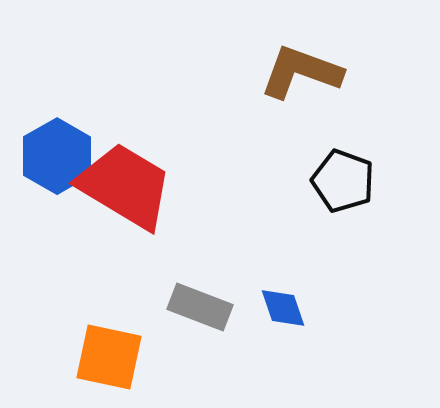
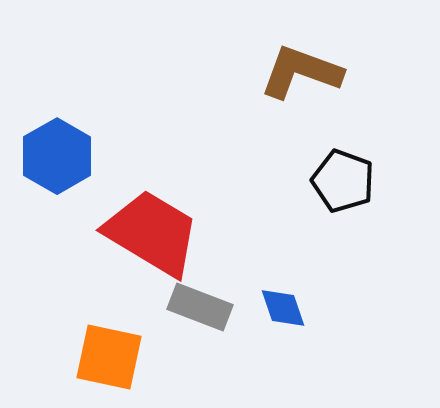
red trapezoid: moved 27 px right, 47 px down
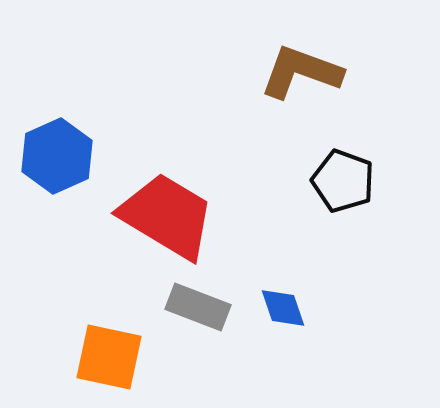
blue hexagon: rotated 6 degrees clockwise
red trapezoid: moved 15 px right, 17 px up
gray rectangle: moved 2 px left
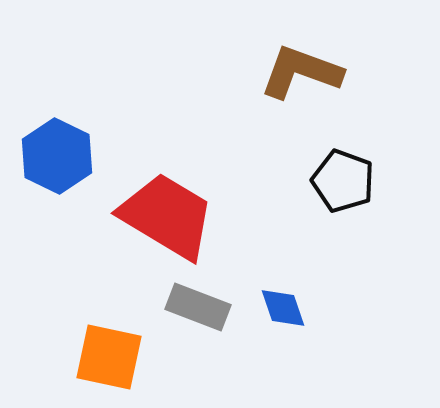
blue hexagon: rotated 10 degrees counterclockwise
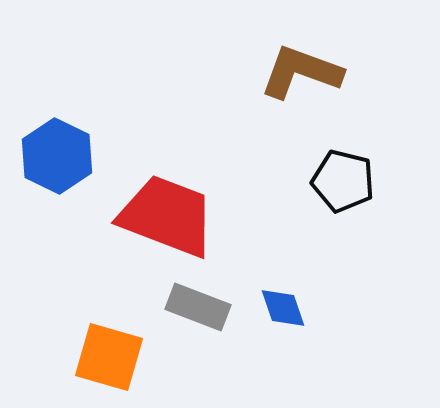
black pentagon: rotated 6 degrees counterclockwise
red trapezoid: rotated 10 degrees counterclockwise
orange square: rotated 4 degrees clockwise
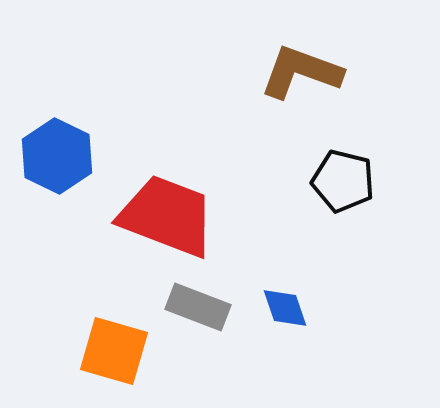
blue diamond: moved 2 px right
orange square: moved 5 px right, 6 px up
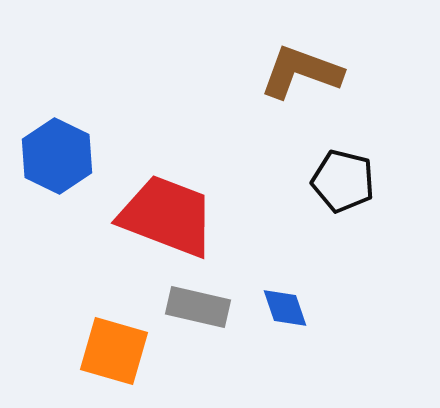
gray rectangle: rotated 8 degrees counterclockwise
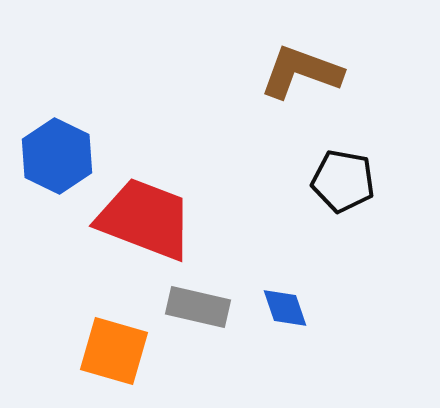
black pentagon: rotated 4 degrees counterclockwise
red trapezoid: moved 22 px left, 3 px down
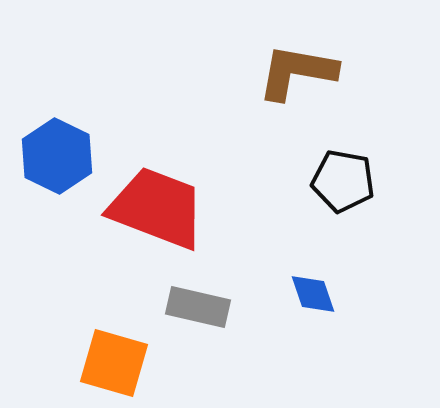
brown L-shape: moved 4 px left; rotated 10 degrees counterclockwise
red trapezoid: moved 12 px right, 11 px up
blue diamond: moved 28 px right, 14 px up
orange square: moved 12 px down
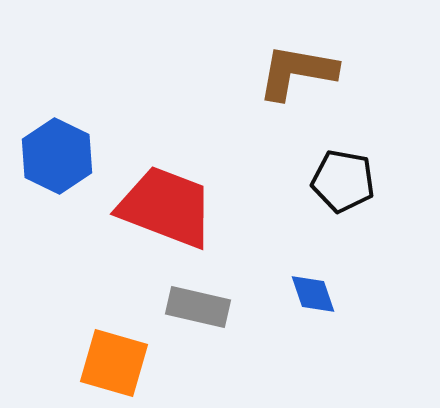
red trapezoid: moved 9 px right, 1 px up
